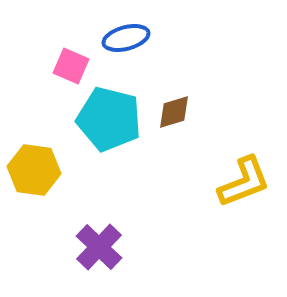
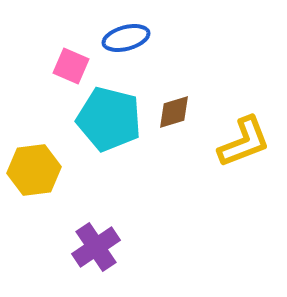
yellow hexagon: rotated 15 degrees counterclockwise
yellow L-shape: moved 40 px up
purple cross: moved 3 px left; rotated 12 degrees clockwise
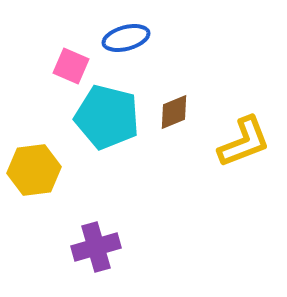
brown diamond: rotated 6 degrees counterclockwise
cyan pentagon: moved 2 px left, 2 px up
purple cross: rotated 18 degrees clockwise
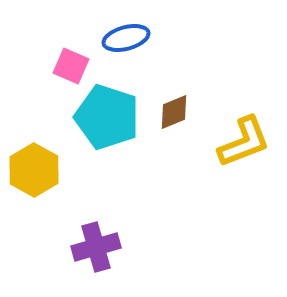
cyan pentagon: rotated 4 degrees clockwise
yellow hexagon: rotated 24 degrees counterclockwise
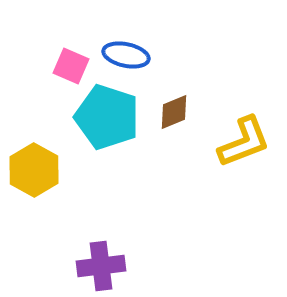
blue ellipse: moved 17 px down; rotated 27 degrees clockwise
purple cross: moved 5 px right, 19 px down; rotated 9 degrees clockwise
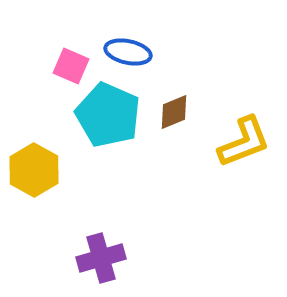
blue ellipse: moved 2 px right, 3 px up
cyan pentagon: moved 1 px right, 2 px up; rotated 6 degrees clockwise
purple cross: moved 8 px up; rotated 9 degrees counterclockwise
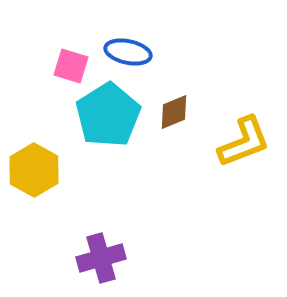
pink square: rotated 6 degrees counterclockwise
cyan pentagon: rotated 16 degrees clockwise
